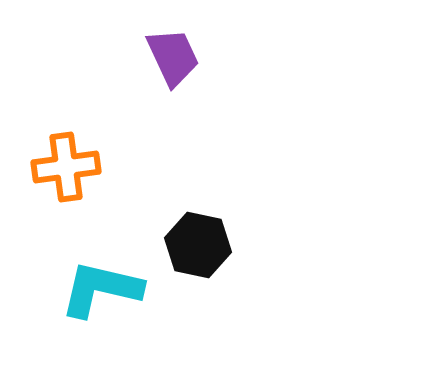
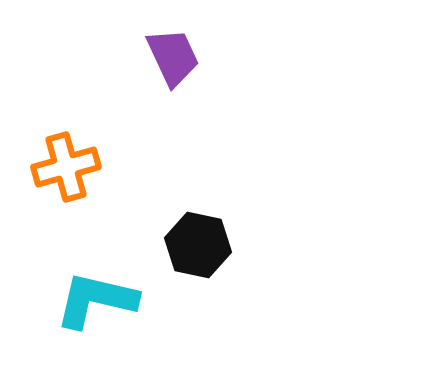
orange cross: rotated 8 degrees counterclockwise
cyan L-shape: moved 5 px left, 11 px down
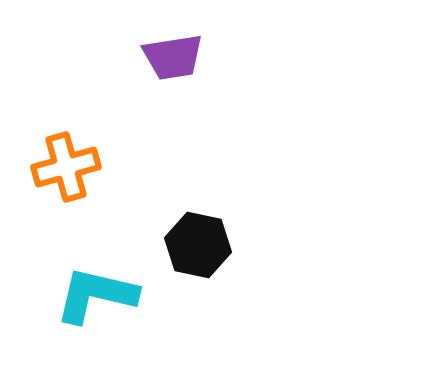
purple trapezoid: rotated 106 degrees clockwise
cyan L-shape: moved 5 px up
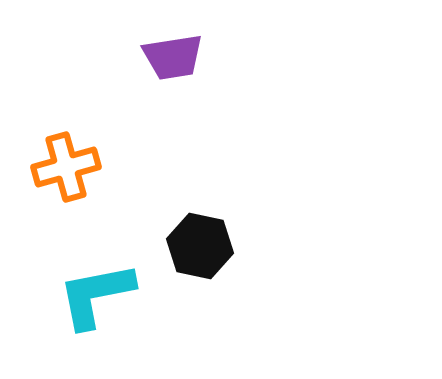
black hexagon: moved 2 px right, 1 px down
cyan L-shape: rotated 24 degrees counterclockwise
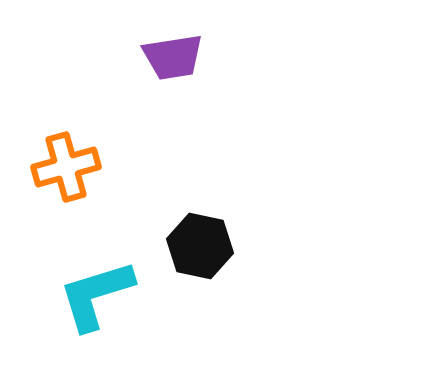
cyan L-shape: rotated 6 degrees counterclockwise
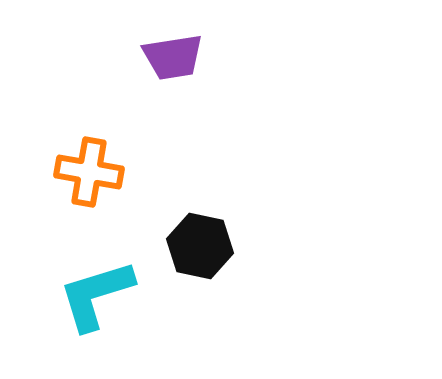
orange cross: moved 23 px right, 5 px down; rotated 26 degrees clockwise
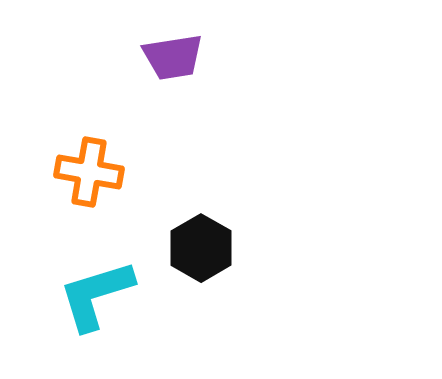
black hexagon: moved 1 px right, 2 px down; rotated 18 degrees clockwise
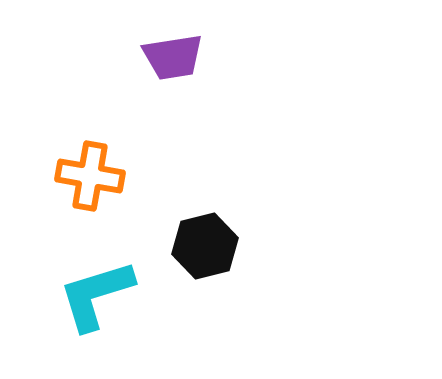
orange cross: moved 1 px right, 4 px down
black hexagon: moved 4 px right, 2 px up; rotated 16 degrees clockwise
